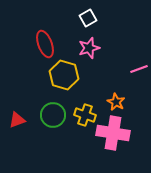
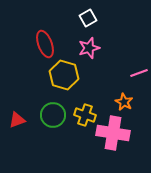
pink line: moved 4 px down
orange star: moved 8 px right
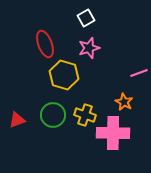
white square: moved 2 px left
pink cross: rotated 8 degrees counterclockwise
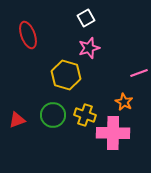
red ellipse: moved 17 px left, 9 px up
yellow hexagon: moved 2 px right
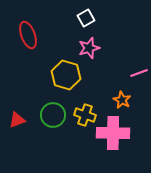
orange star: moved 2 px left, 2 px up
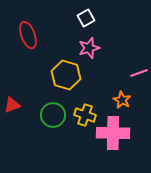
red triangle: moved 5 px left, 15 px up
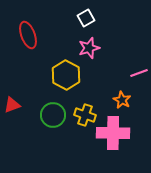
yellow hexagon: rotated 12 degrees clockwise
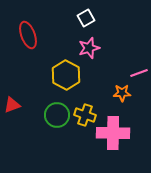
orange star: moved 7 px up; rotated 30 degrees counterclockwise
green circle: moved 4 px right
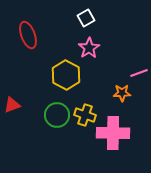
pink star: rotated 15 degrees counterclockwise
